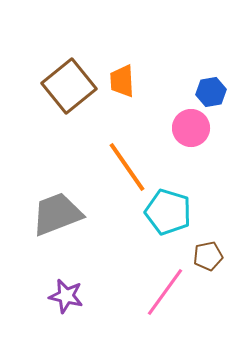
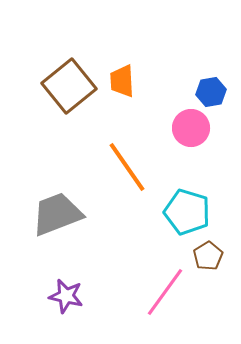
cyan pentagon: moved 19 px right
brown pentagon: rotated 20 degrees counterclockwise
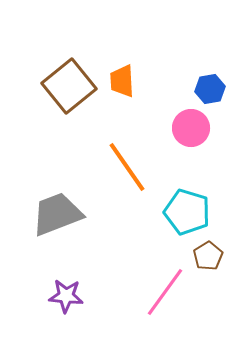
blue hexagon: moved 1 px left, 3 px up
purple star: rotated 8 degrees counterclockwise
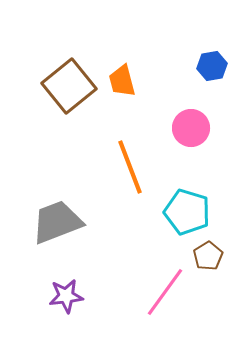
orange trapezoid: rotated 12 degrees counterclockwise
blue hexagon: moved 2 px right, 23 px up
orange line: moved 3 px right; rotated 14 degrees clockwise
gray trapezoid: moved 8 px down
purple star: rotated 12 degrees counterclockwise
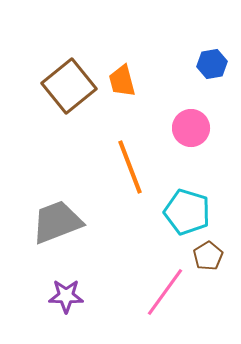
blue hexagon: moved 2 px up
purple star: rotated 8 degrees clockwise
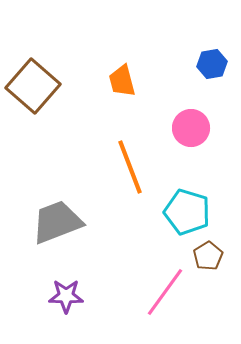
brown square: moved 36 px left; rotated 10 degrees counterclockwise
